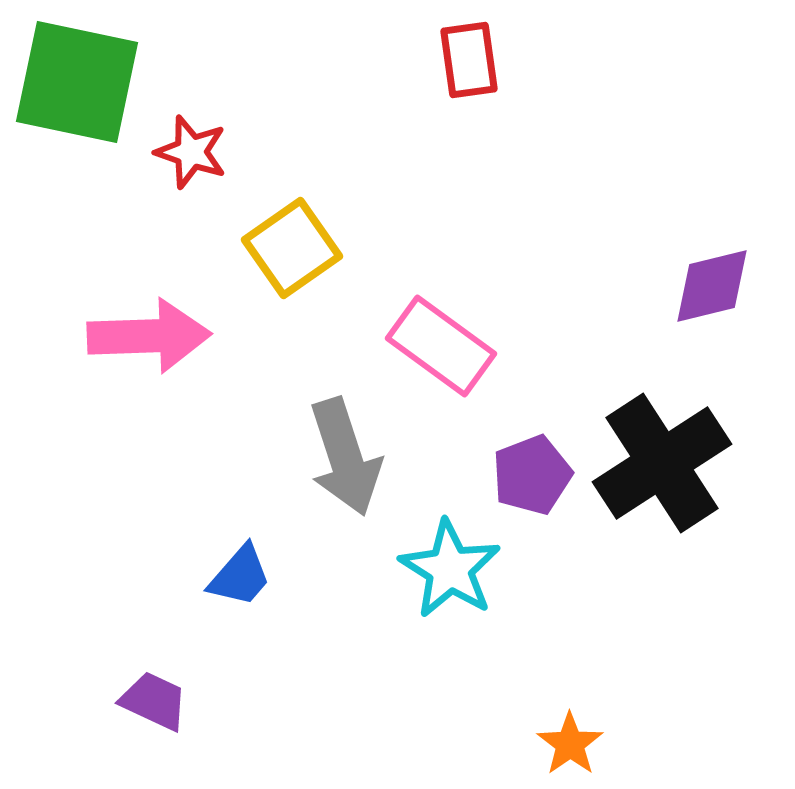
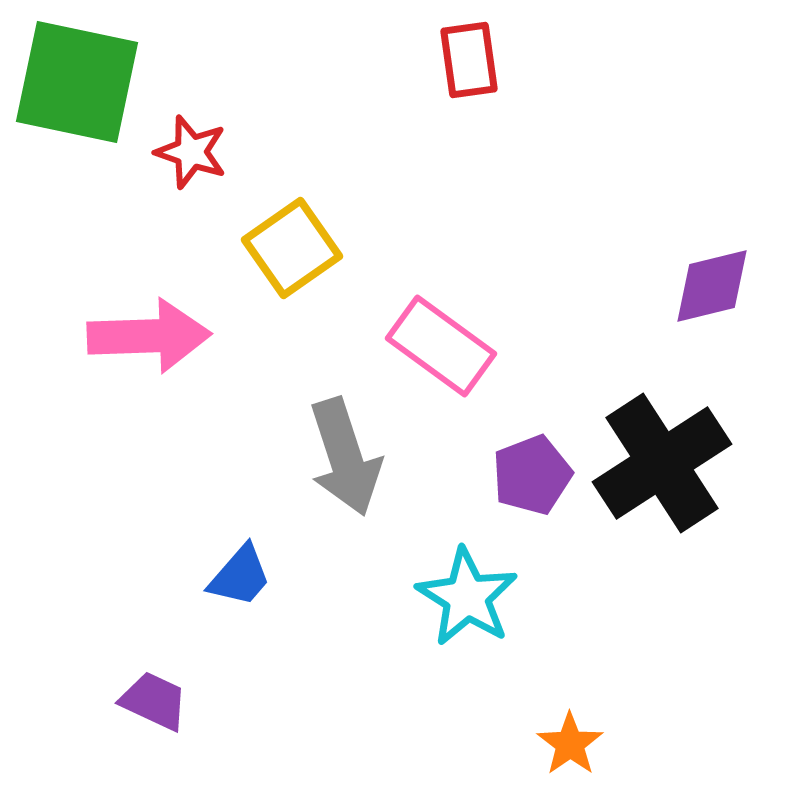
cyan star: moved 17 px right, 28 px down
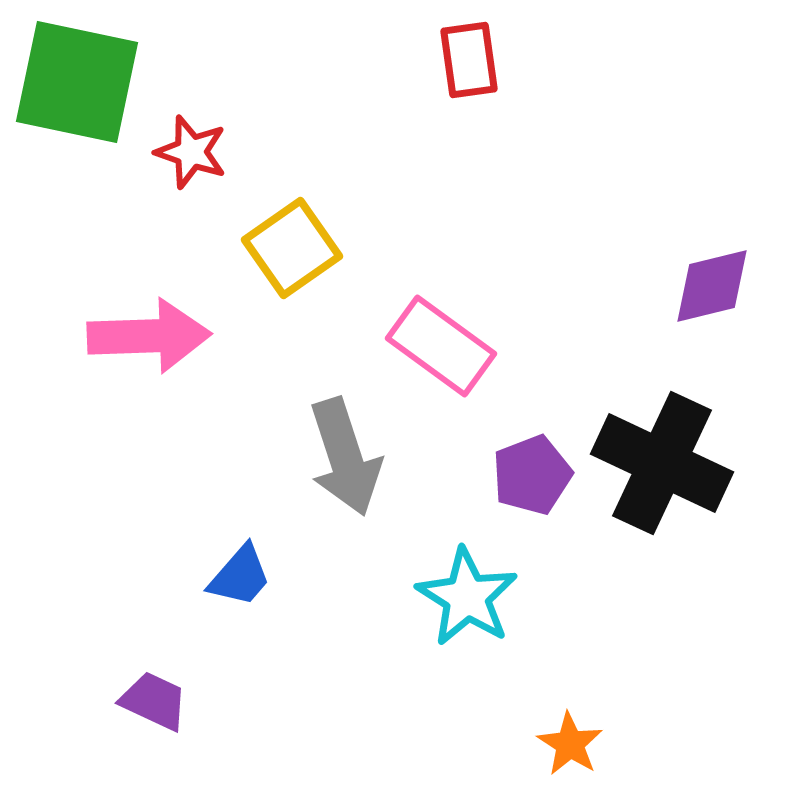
black cross: rotated 32 degrees counterclockwise
orange star: rotated 4 degrees counterclockwise
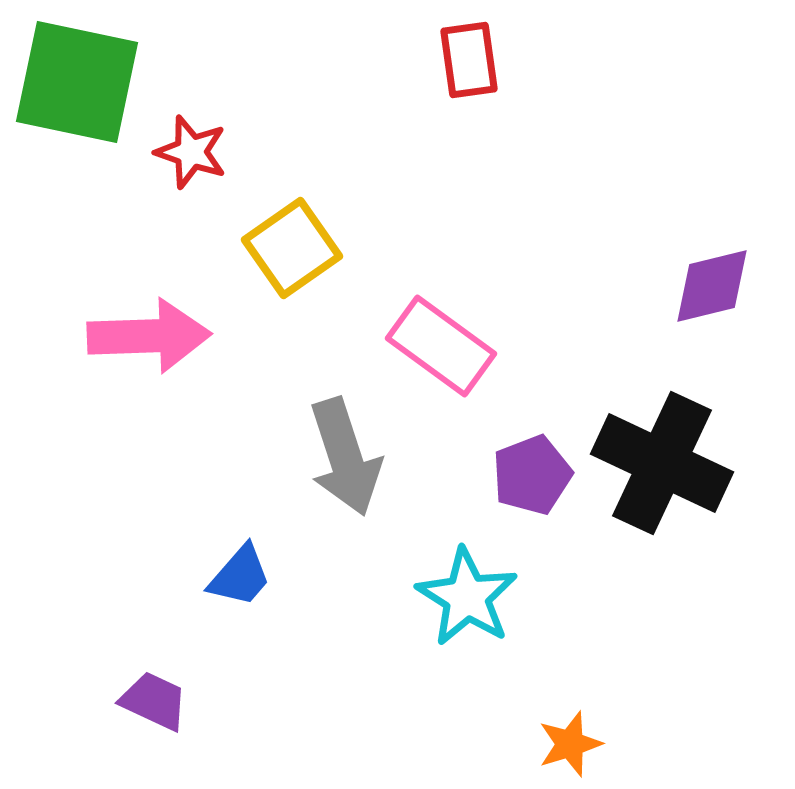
orange star: rotated 22 degrees clockwise
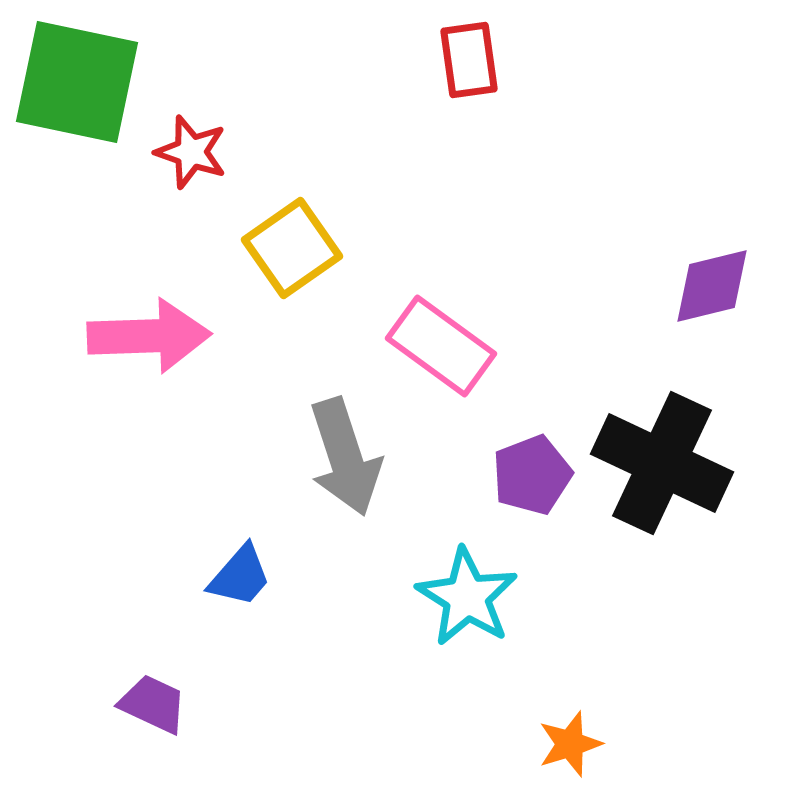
purple trapezoid: moved 1 px left, 3 px down
